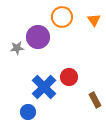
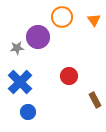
red circle: moved 1 px up
blue cross: moved 24 px left, 5 px up
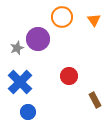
purple circle: moved 2 px down
gray star: rotated 16 degrees counterclockwise
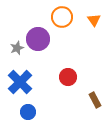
red circle: moved 1 px left, 1 px down
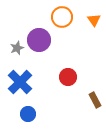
purple circle: moved 1 px right, 1 px down
blue circle: moved 2 px down
